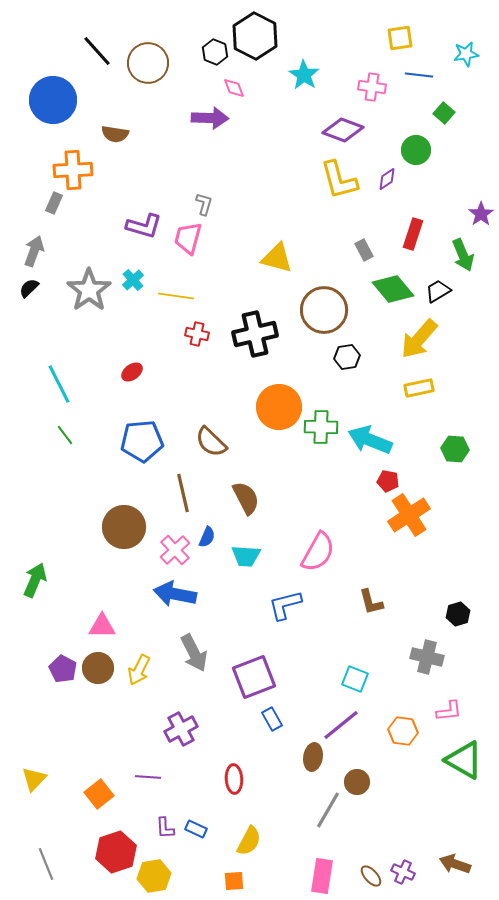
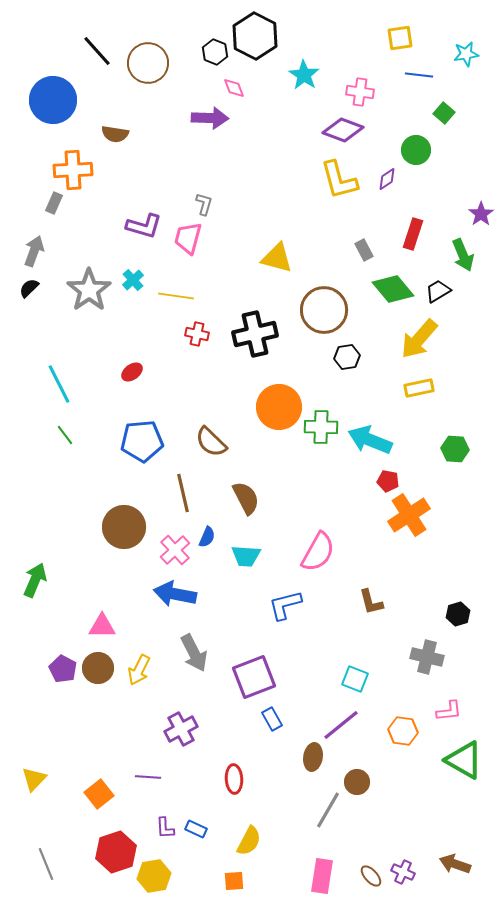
pink cross at (372, 87): moved 12 px left, 5 px down
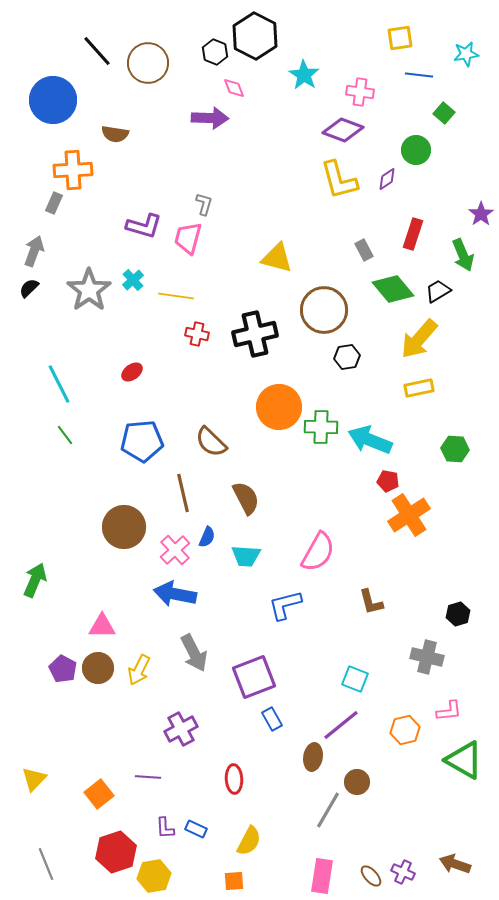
orange hexagon at (403, 731): moved 2 px right, 1 px up; rotated 20 degrees counterclockwise
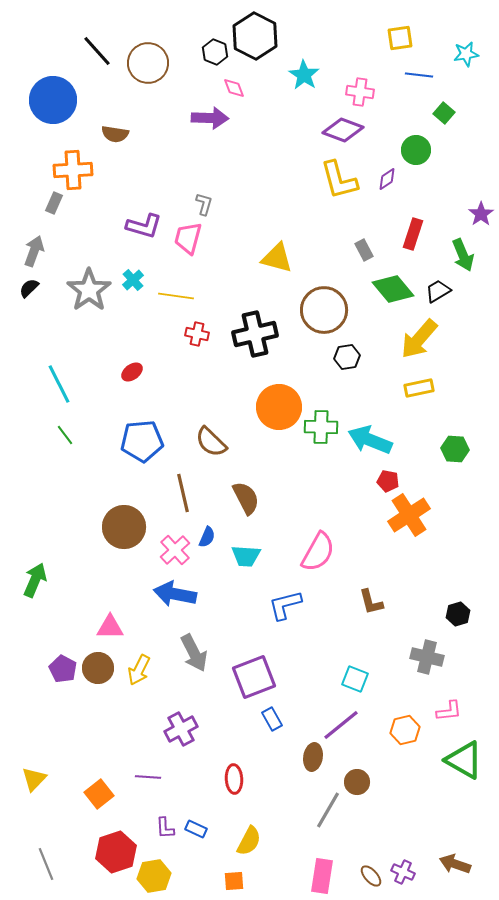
pink triangle at (102, 626): moved 8 px right, 1 px down
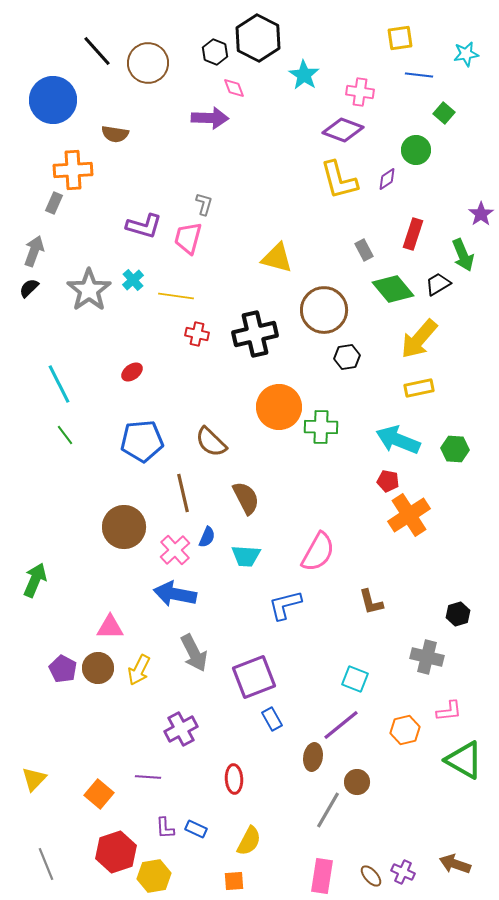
black hexagon at (255, 36): moved 3 px right, 2 px down
black trapezoid at (438, 291): moved 7 px up
cyan arrow at (370, 440): moved 28 px right
orange square at (99, 794): rotated 12 degrees counterclockwise
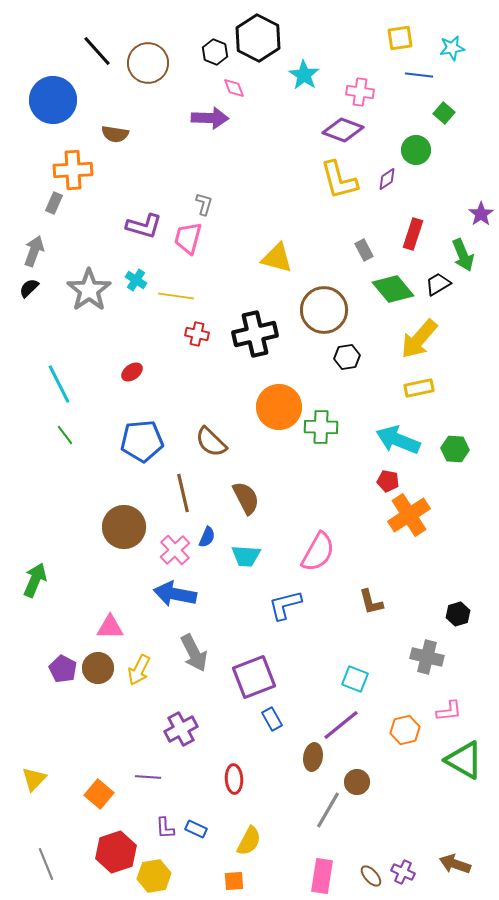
cyan star at (466, 54): moved 14 px left, 6 px up
cyan cross at (133, 280): moved 3 px right; rotated 15 degrees counterclockwise
